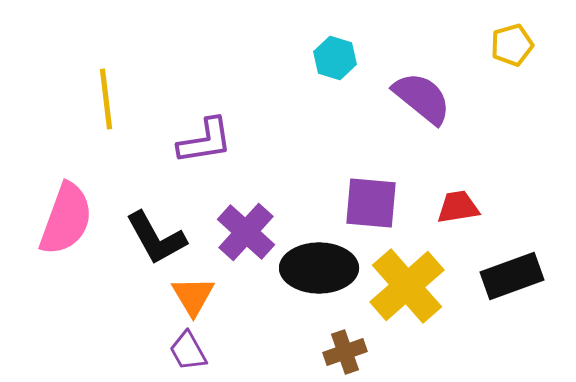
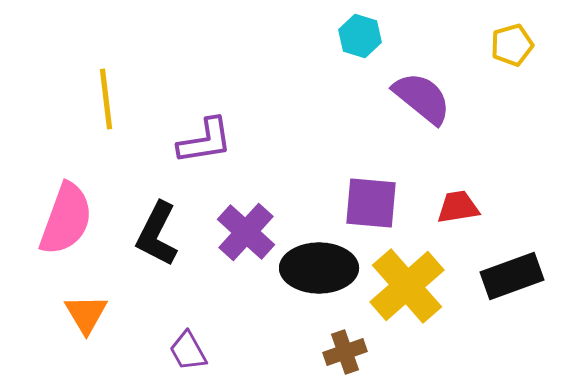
cyan hexagon: moved 25 px right, 22 px up
black L-shape: moved 1 px right, 4 px up; rotated 56 degrees clockwise
orange triangle: moved 107 px left, 18 px down
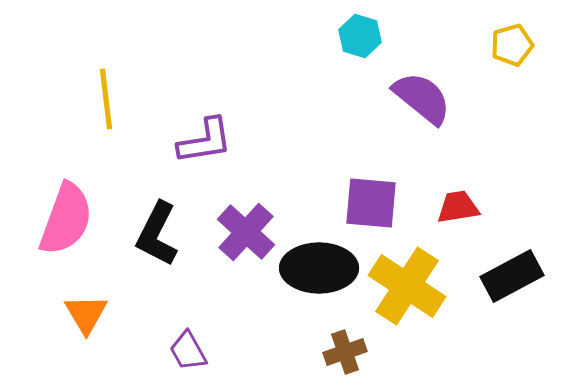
black rectangle: rotated 8 degrees counterclockwise
yellow cross: rotated 16 degrees counterclockwise
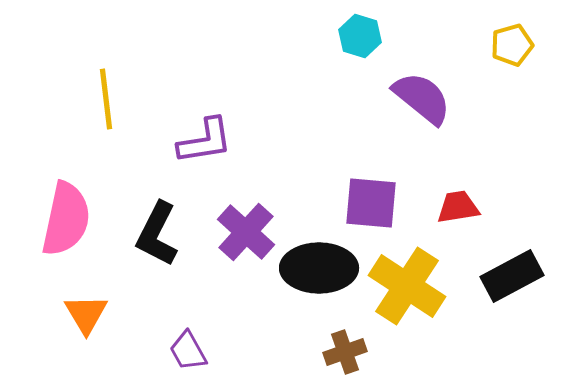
pink semicircle: rotated 8 degrees counterclockwise
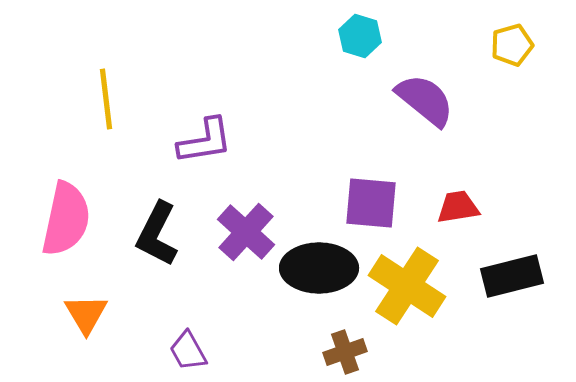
purple semicircle: moved 3 px right, 2 px down
black rectangle: rotated 14 degrees clockwise
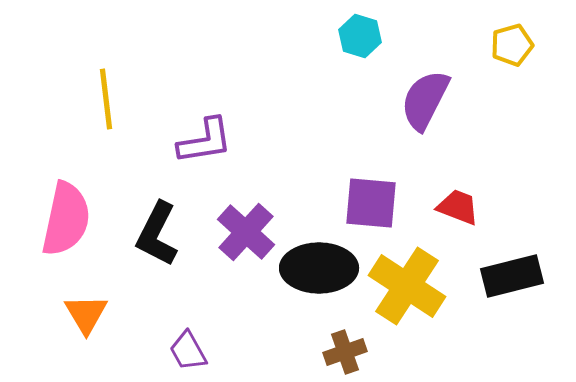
purple semicircle: rotated 102 degrees counterclockwise
red trapezoid: rotated 30 degrees clockwise
